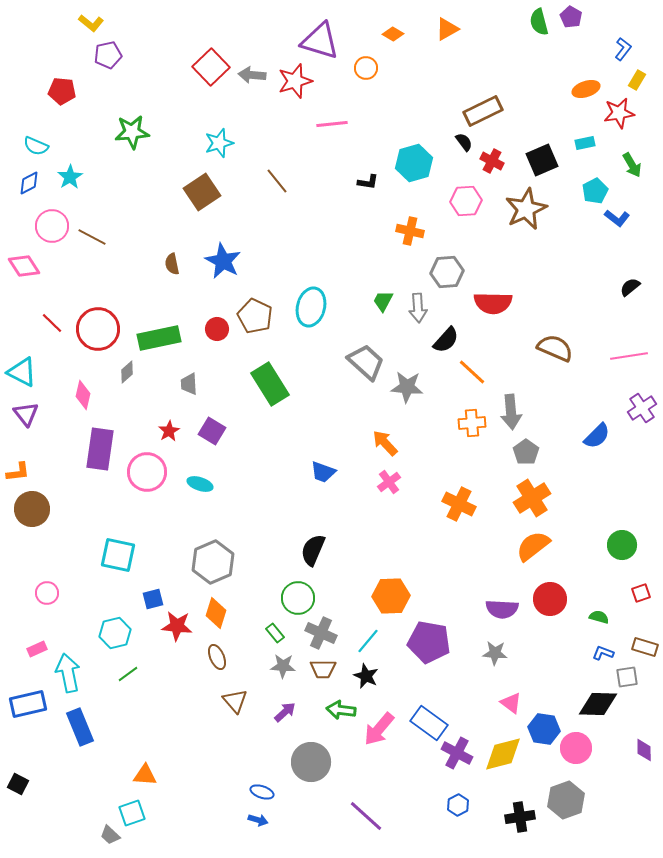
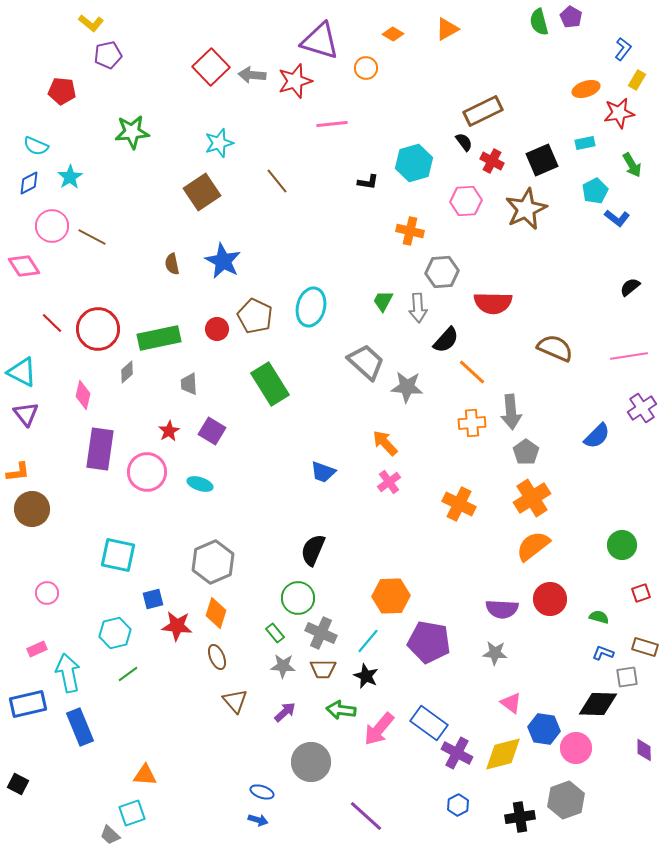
gray hexagon at (447, 272): moved 5 px left
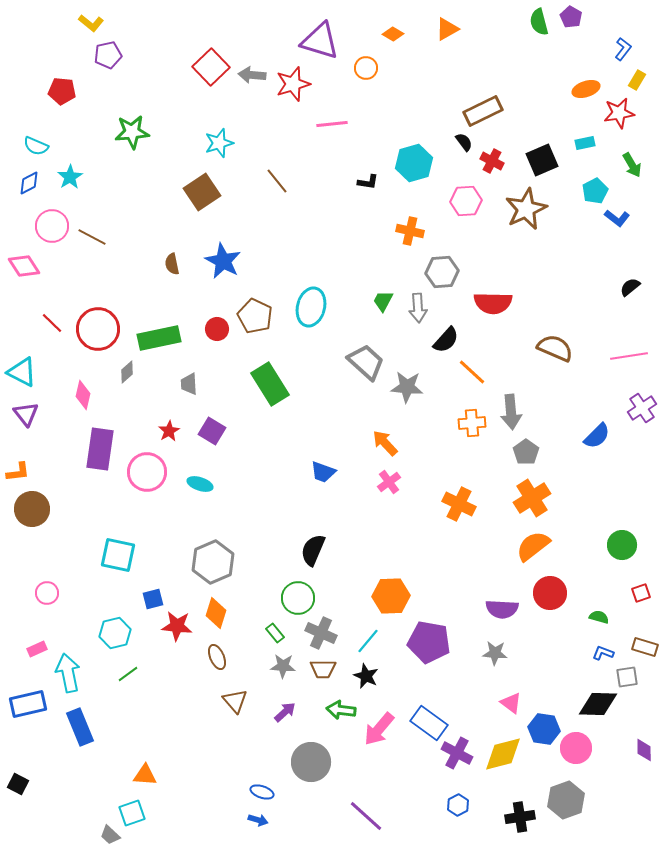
red star at (295, 81): moved 2 px left, 3 px down
red circle at (550, 599): moved 6 px up
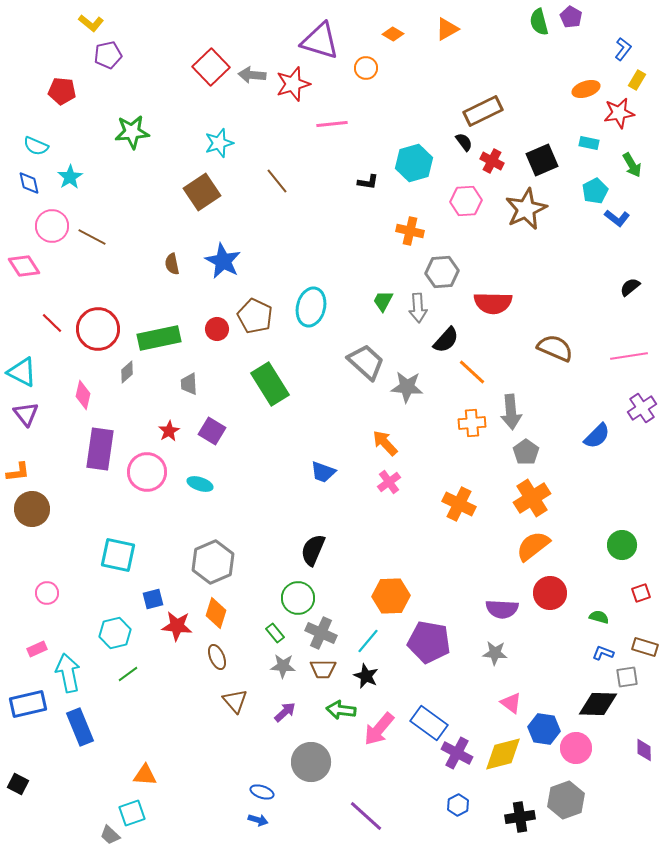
cyan rectangle at (585, 143): moved 4 px right; rotated 24 degrees clockwise
blue diamond at (29, 183): rotated 75 degrees counterclockwise
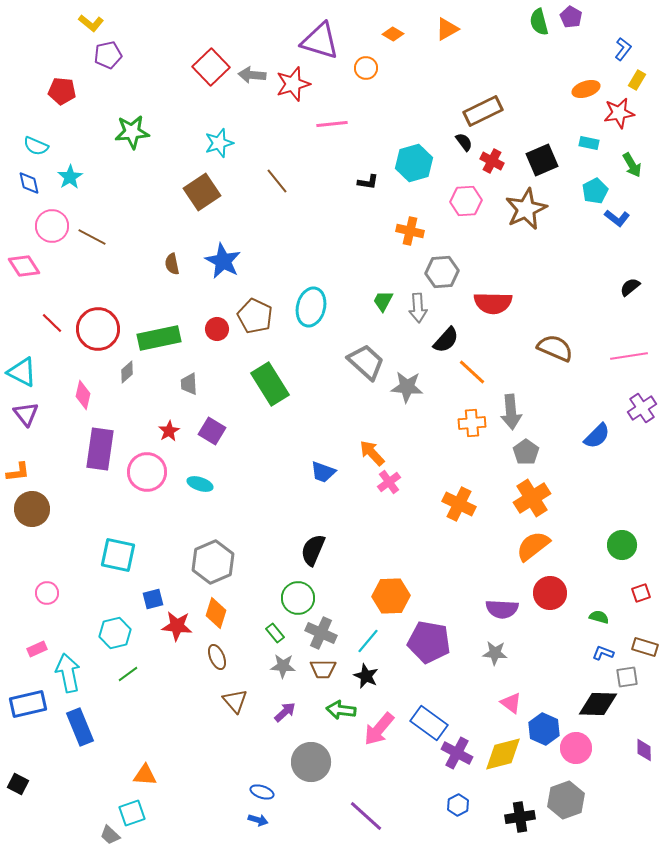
orange arrow at (385, 443): moved 13 px left, 10 px down
blue hexagon at (544, 729): rotated 16 degrees clockwise
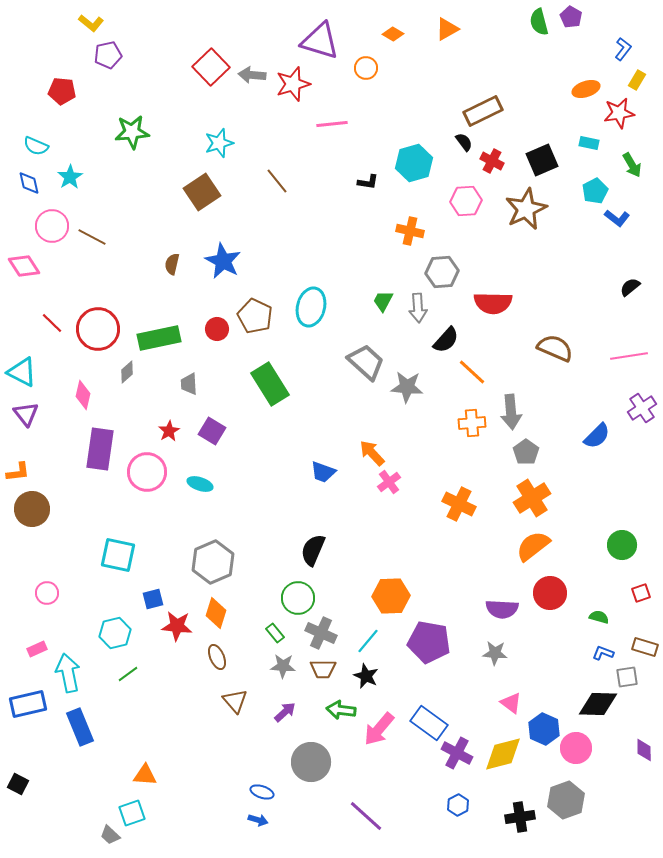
brown semicircle at (172, 264): rotated 25 degrees clockwise
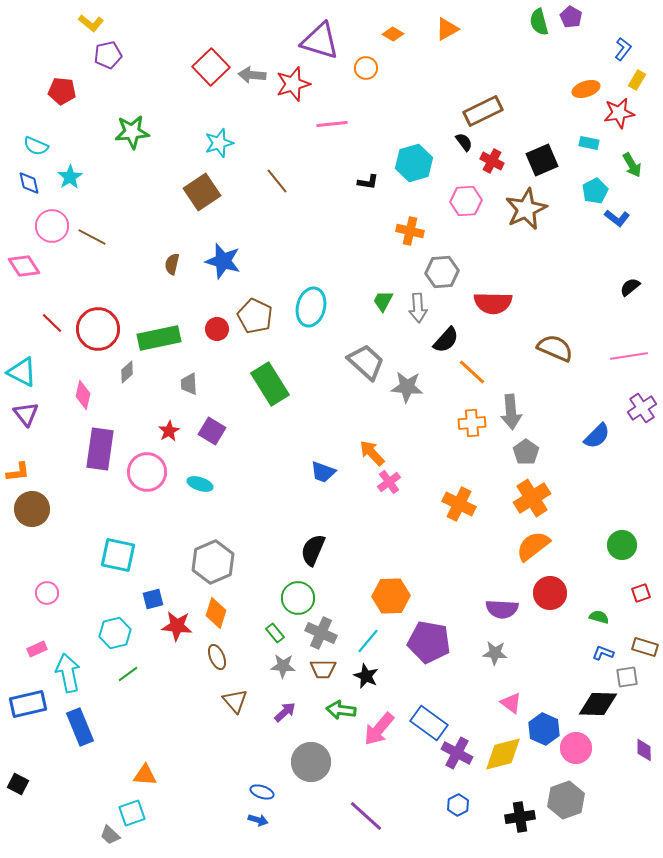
blue star at (223, 261): rotated 12 degrees counterclockwise
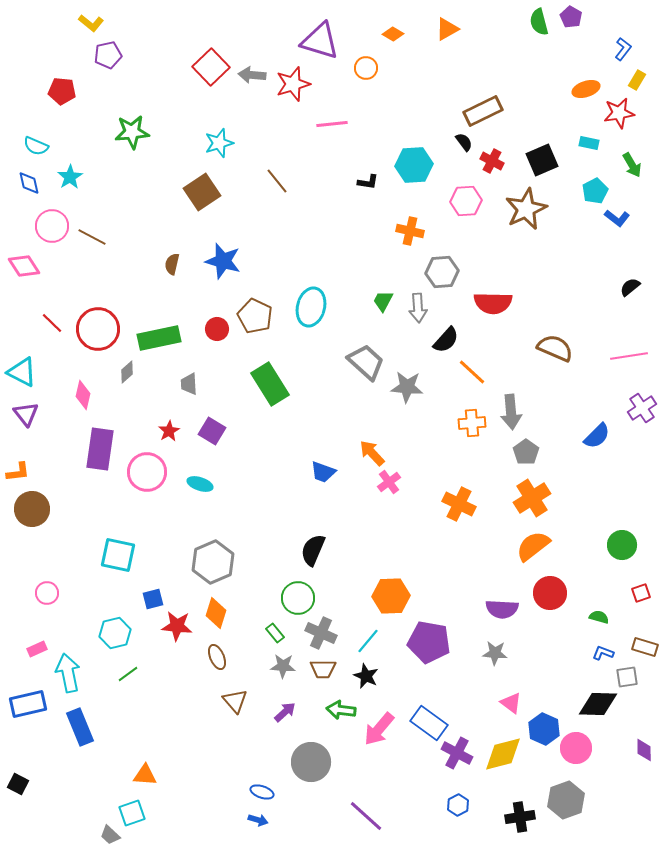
cyan hexagon at (414, 163): moved 2 px down; rotated 12 degrees clockwise
